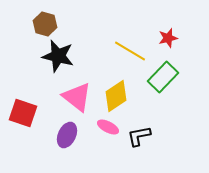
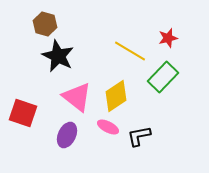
black star: rotated 12 degrees clockwise
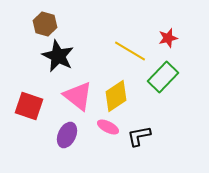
pink triangle: moved 1 px right, 1 px up
red square: moved 6 px right, 7 px up
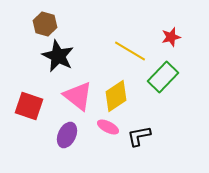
red star: moved 3 px right, 1 px up
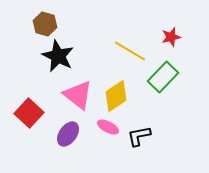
pink triangle: moved 1 px up
red square: moved 7 px down; rotated 24 degrees clockwise
purple ellipse: moved 1 px right, 1 px up; rotated 10 degrees clockwise
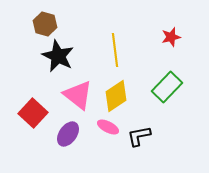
yellow line: moved 15 px left, 1 px up; rotated 52 degrees clockwise
green rectangle: moved 4 px right, 10 px down
red square: moved 4 px right
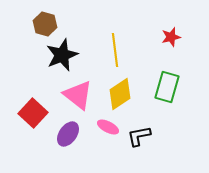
black star: moved 4 px right, 1 px up; rotated 24 degrees clockwise
green rectangle: rotated 28 degrees counterclockwise
yellow diamond: moved 4 px right, 2 px up
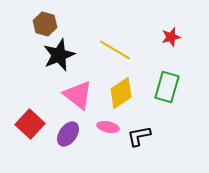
yellow line: rotated 52 degrees counterclockwise
black star: moved 3 px left
yellow diamond: moved 1 px right, 1 px up
red square: moved 3 px left, 11 px down
pink ellipse: rotated 15 degrees counterclockwise
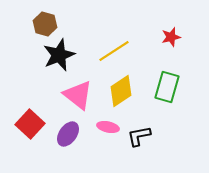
yellow line: moved 1 px left, 1 px down; rotated 64 degrees counterclockwise
yellow diamond: moved 2 px up
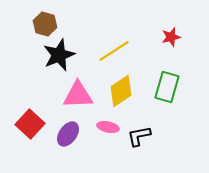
pink triangle: rotated 40 degrees counterclockwise
